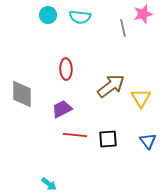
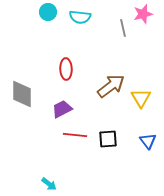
cyan circle: moved 3 px up
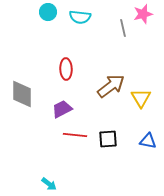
blue triangle: rotated 42 degrees counterclockwise
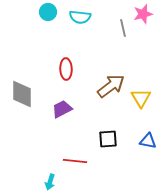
red line: moved 26 px down
cyan arrow: moved 1 px right, 2 px up; rotated 70 degrees clockwise
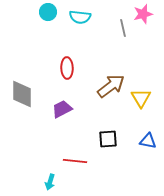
red ellipse: moved 1 px right, 1 px up
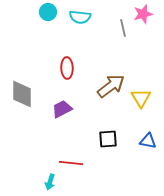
red line: moved 4 px left, 2 px down
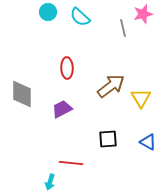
cyan semicircle: rotated 35 degrees clockwise
blue triangle: moved 1 px down; rotated 18 degrees clockwise
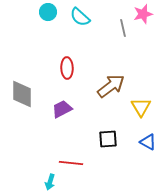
yellow triangle: moved 9 px down
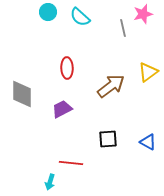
yellow triangle: moved 7 px right, 35 px up; rotated 25 degrees clockwise
